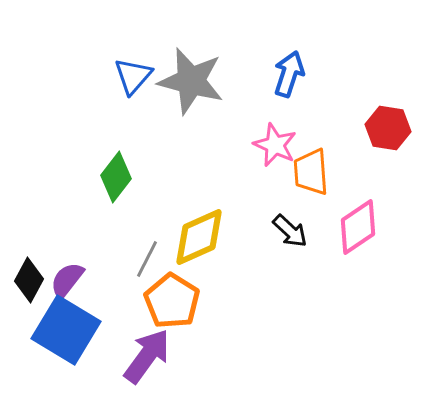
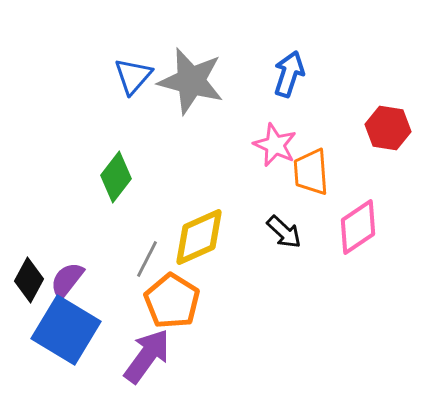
black arrow: moved 6 px left, 1 px down
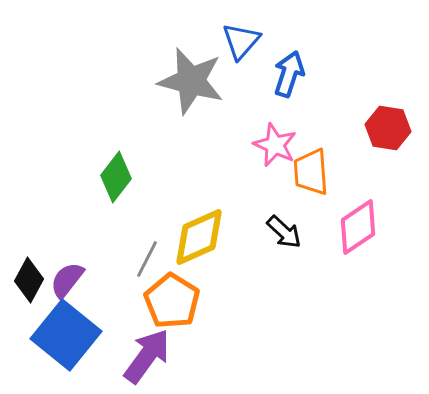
blue triangle: moved 108 px right, 35 px up
blue square: moved 5 px down; rotated 8 degrees clockwise
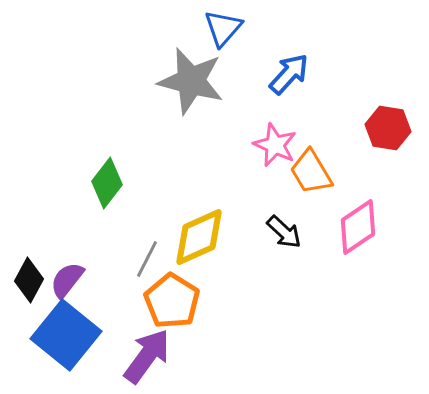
blue triangle: moved 18 px left, 13 px up
blue arrow: rotated 24 degrees clockwise
orange trapezoid: rotated 27 degrees counterclockwise
green diamond: moved 9 px left, 6 px down
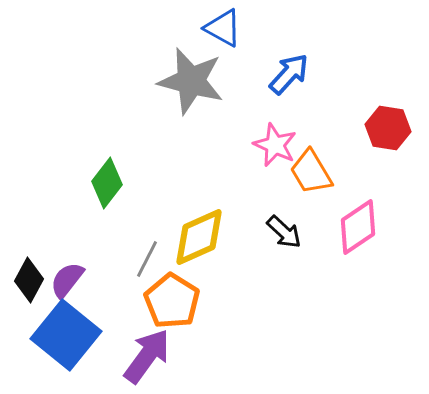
blue triangle: rotated 42 degrees counterclockwise
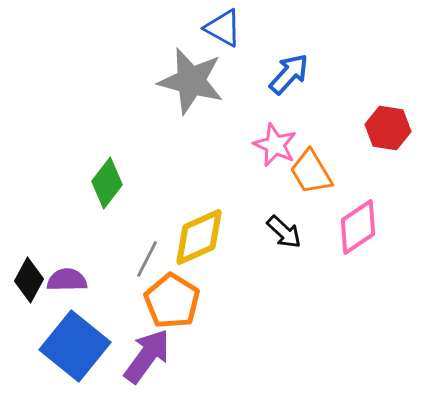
purple semicircle: rotated 51 degrees clockwise
blue square: moved 9 px right, 11 px down
